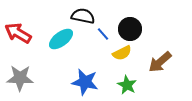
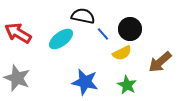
gray star: moved 3 px left; rotated 20 degrees clockwise
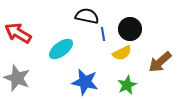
black semicircle: moved 4 px right
blue line: rotated 32 degrees clockwise
cyan ellipse: moved 10 px down
green star: rotated 18 degrees clockwise
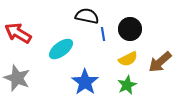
yellow semicircle: moved 6 px right, 6 px down
blue star: rotated 24 degrees clockwise
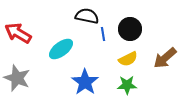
brown arrow: moved 5 px right, 4 px up
green star: rotated 24 degrees clockwise
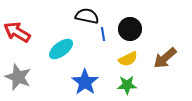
red arrow: moved 1 px left, 1 px up
gray star: moved 1 px right, 1 px up
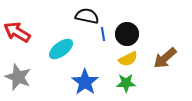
black circle: moved 3 px left, 5 px down
green star: moved 1 px left, 2 px up
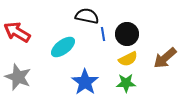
cyan ellipse: moved 2 px right, 2 px up
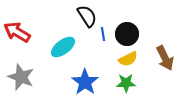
black semicircle: rotated 45 degrees clockwise
brown arrow: rotated 75 degrees counterclockwise
gray star: moved 3 px right
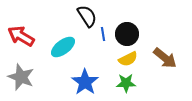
red arrow: moved 4 px right, 4 px down
brown arrow: rotated 25 degrees counterclockwise
